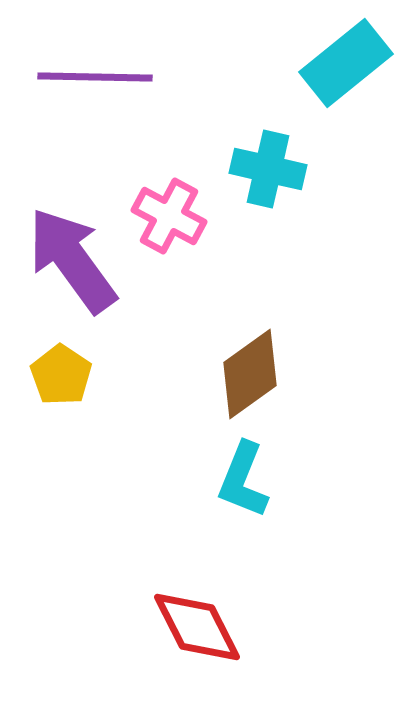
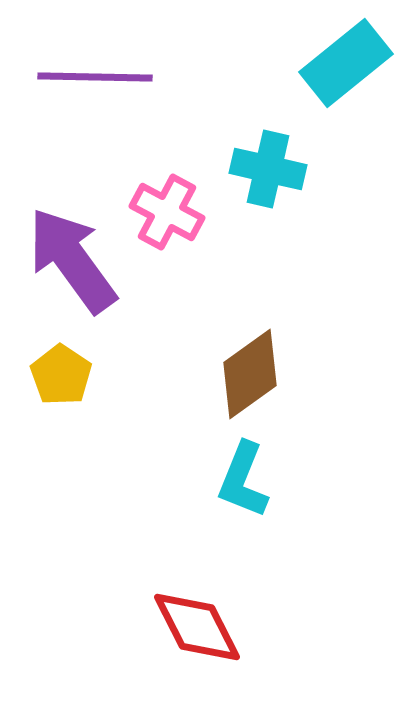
pink cross: moved 2 px left, 4 px up
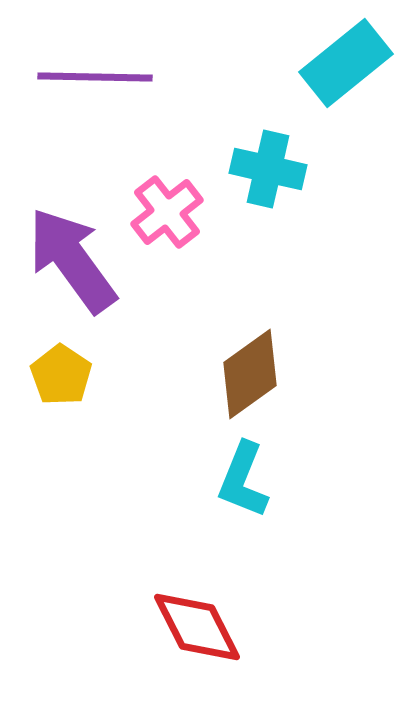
pink cross: rotated 24 degrees clockwise
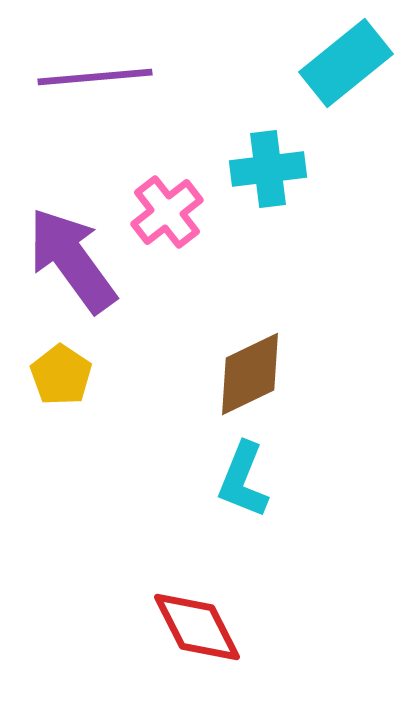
purple line: rotated 6 degrees counterclockwise
cyan cross: rotated 20 degrees counterclockwise
brown diamond: rotated 10 degrees clockwise
